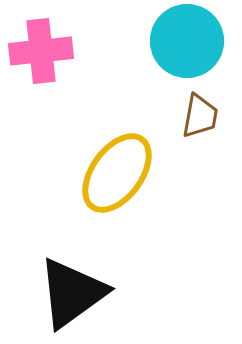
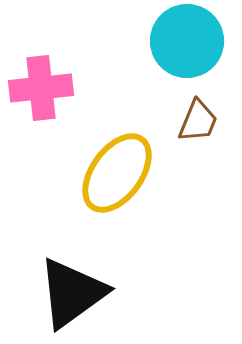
pink cross: moved 37 px down
brown trapezoid: moved 2 px left, 5 px down; rotated 12 degrees clockwise
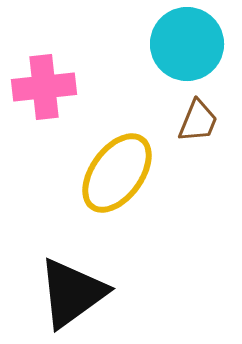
cyan circle: moved 3 px down
pink cross: moved 3 px right, 1 px up
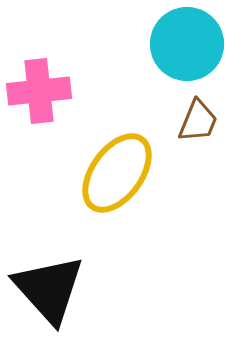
pink cross: moved 5 px left, 4 px down
black triangle: moved 23 px left, 4 px up; rotated 36 degrees counterclockwise
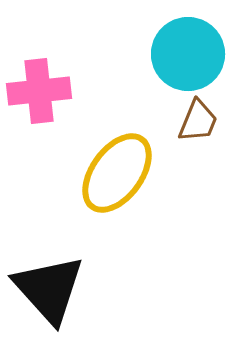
cyan circle: moved 1 px right, 10 px down
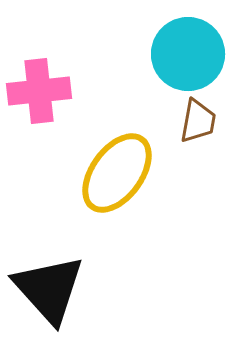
brown trapezoid: rotated 12 degrees counterclockwise
